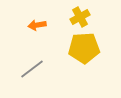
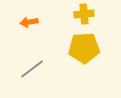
yellow cross: moved 4 px right, 3 px up; rotated 24 degrees clockwise
orange arrow: moved 8 px left, 3 px up
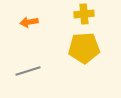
gray line: moved 4 px left, 2 px down; rotated 20 degrees clockwise
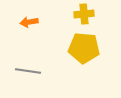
yellow pentagon: rotated 8 degrees clockwise
gray line: rotated 25 degrees clockwise
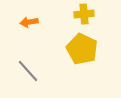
yellow pentagon: moved 2 px left, 1 px down; rotated 20 degrees clockwise
gray line: rotated 40 degrees clockwise
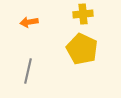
yellow cross: moved 1 px left
gray line: rotated 55 degrees clockwise
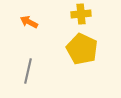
yellow cross: moved 2 px left
orange arrow: rotated 36 degrees clockwise
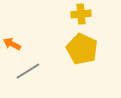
orange arrow: moved 17 px left, 22 px down
gray line: rotated 45 degrees clockwise
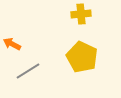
yellow pentagon: moved 8 px down
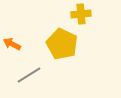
yellow pentagon: moved 20 px left, 13 px up
gray line: moved 1 px right, 4 px down
